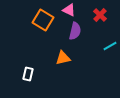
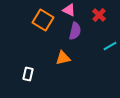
red cross: moved 1 px left
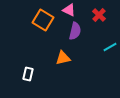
cyan line: moved 1 px down
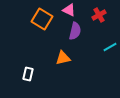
red cross: rotated 16 degrees clockwise
orange square: moved 1 px left, 1 px up
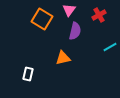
pink triangle: rotated 40 degrees clockwise
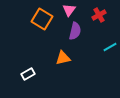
white rectangle: rotated 48 degrees clockwise
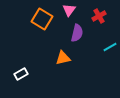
red cross: moved 1 px down
purple semicircle: moved 2 px right, 2 px down
white rectangle: moved 7 px left
